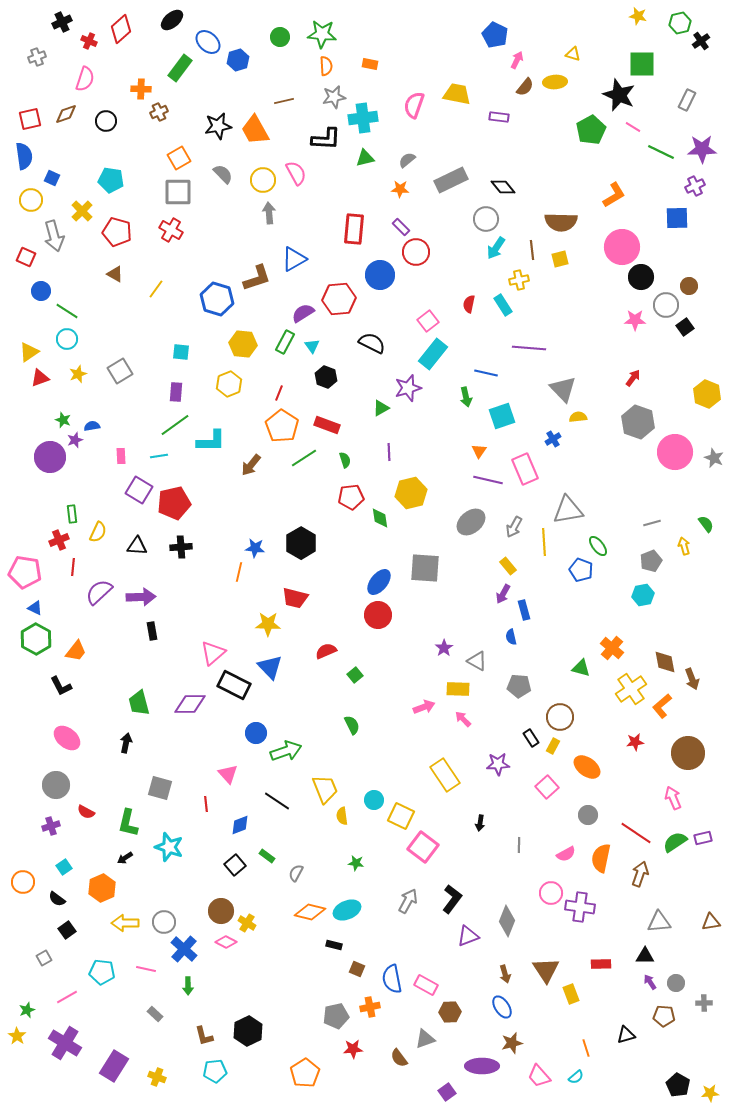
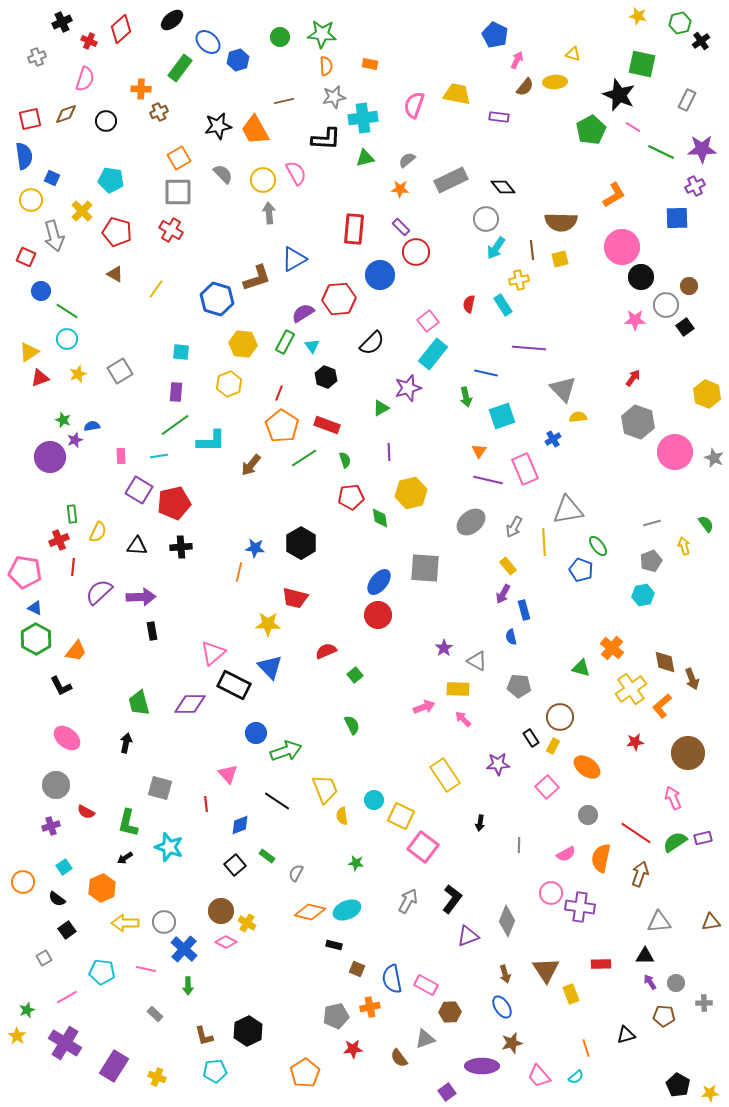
green square at (642, 64): rotated 12 degrees clockwise
black semicircle at (372, 343): rotated 108 degrees clockwise
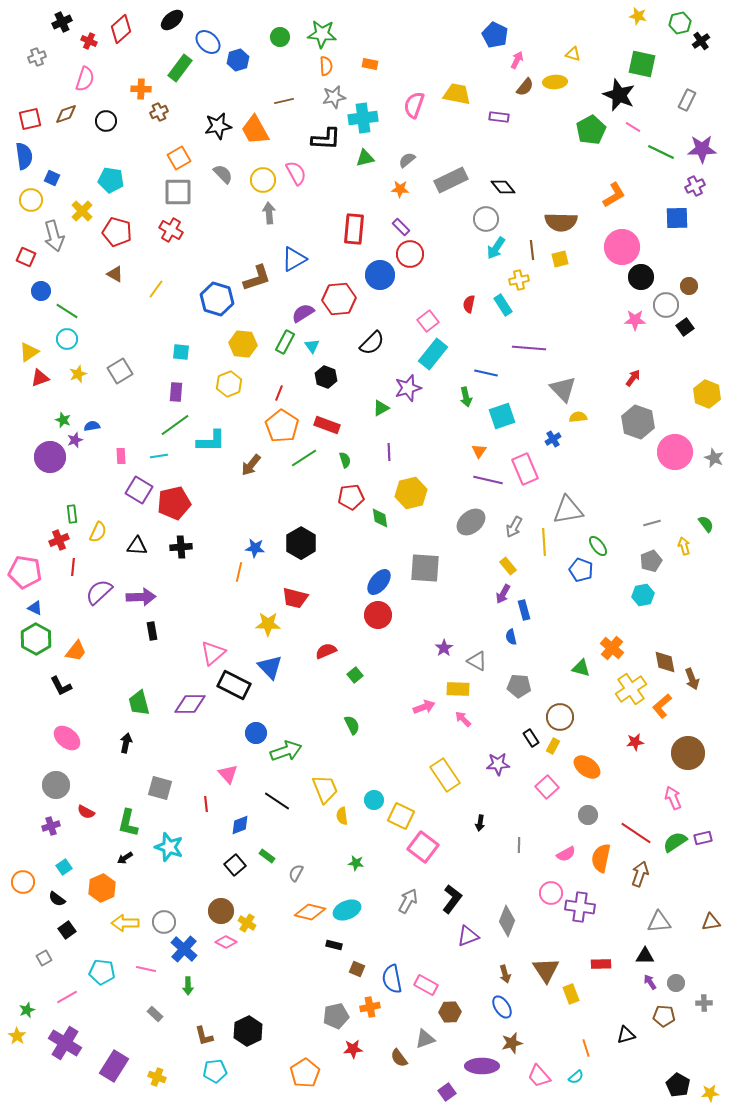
red circle at (416, 252): moved 6 px left, 2 px down
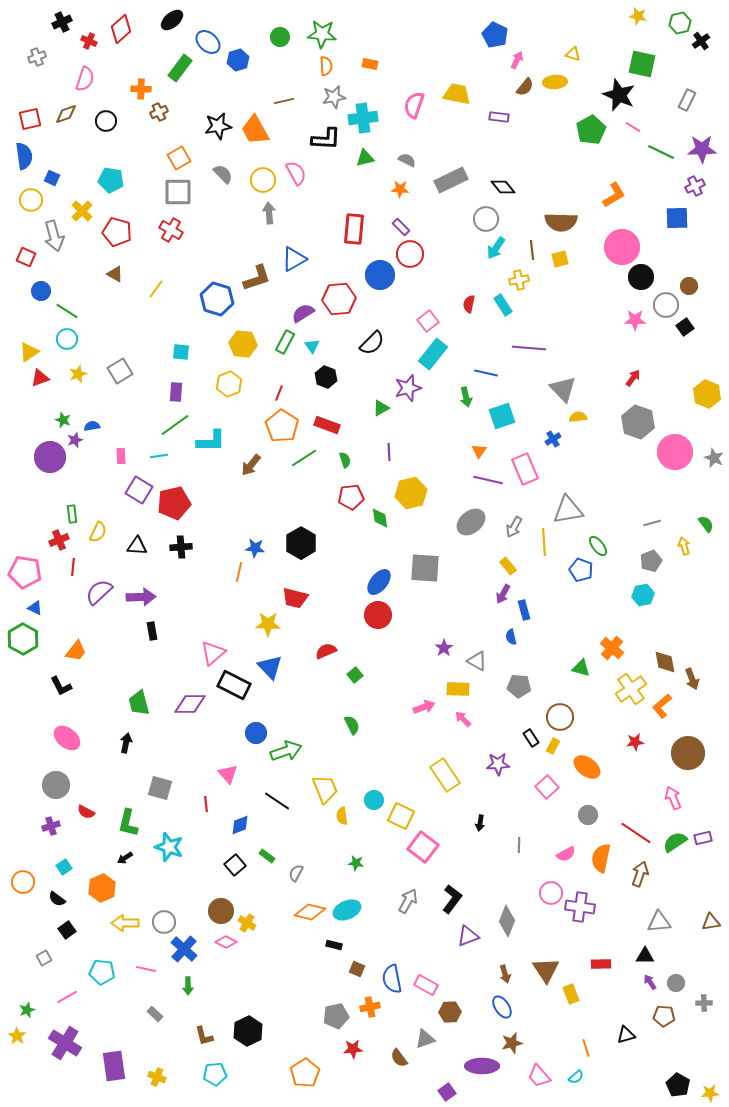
gray semicircle at (407, 160): rotated 66 degrees clockwise
green hexagon at (36, 639): moved 13 px left
purple rectangle at (114, 1066): rotated 40 degrees counterclockwise
cyan pentagon at (215, 1071): moved 3 px down
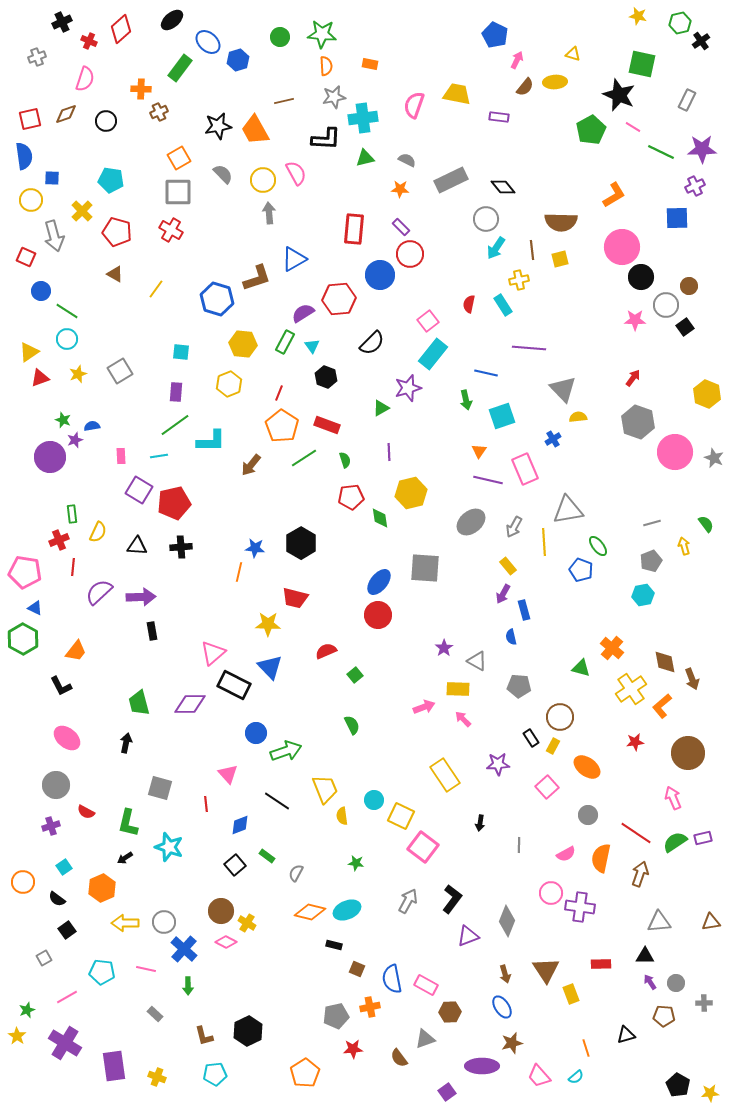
blue square at (52, 178): rotated 21 degrees counterclockwise
green arrow at (466, 397): moved 3 px down
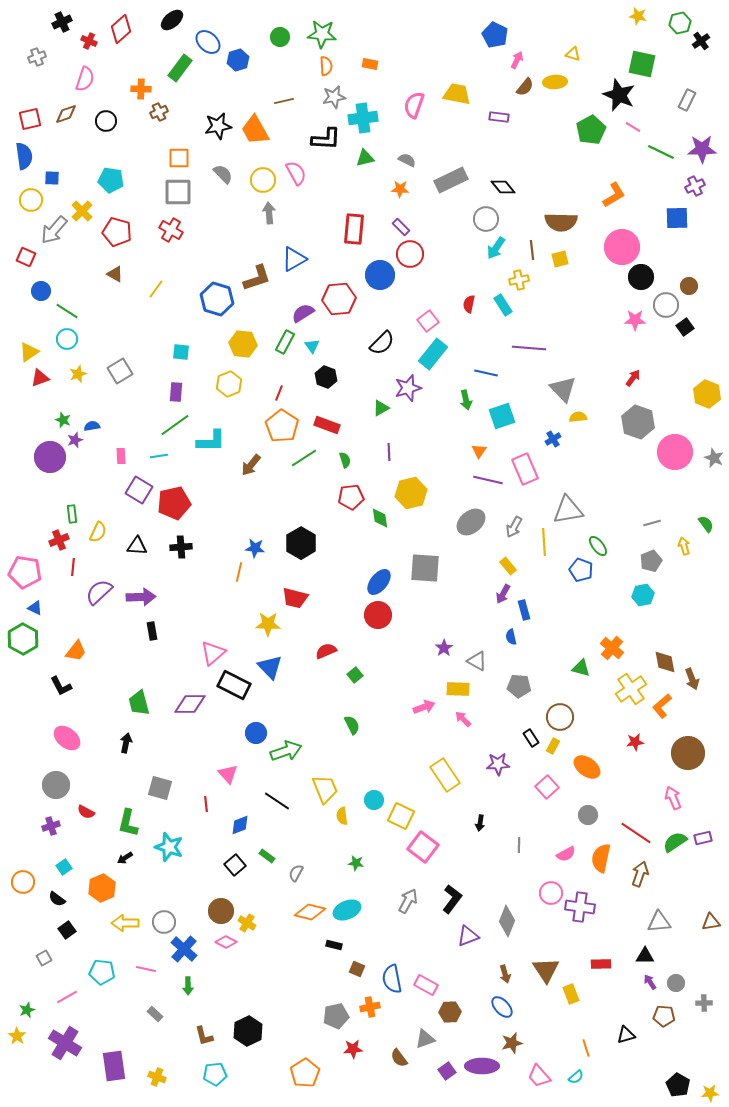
orange square at (179, 158): rotated 30 degrees clockwise
gray arrow at (54, 236): moved 6 px up; rotated 56 degrees clockwise
black semicircle at (372, 343): moved 10 px right
blue ellipse at (502, 1007): rotated 10 degrees counterclockwise
purple square at (447, 1092): moved 21 px up
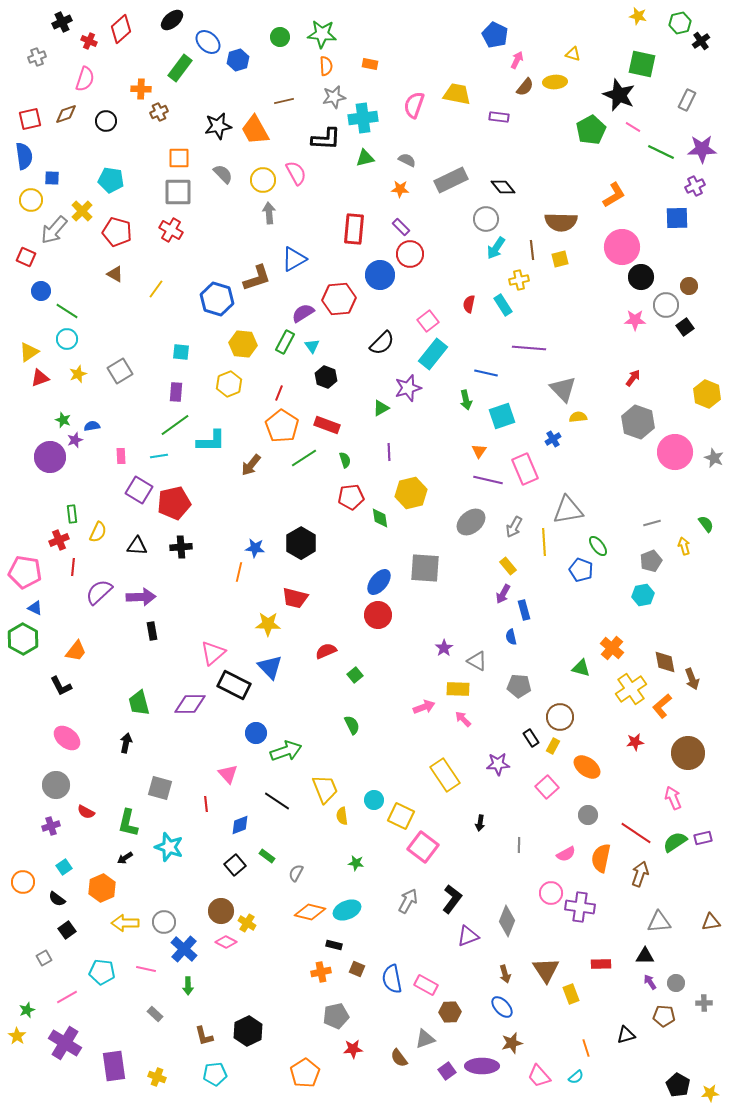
orange cross at (370, 1007): moved 49 px left, 35 px up
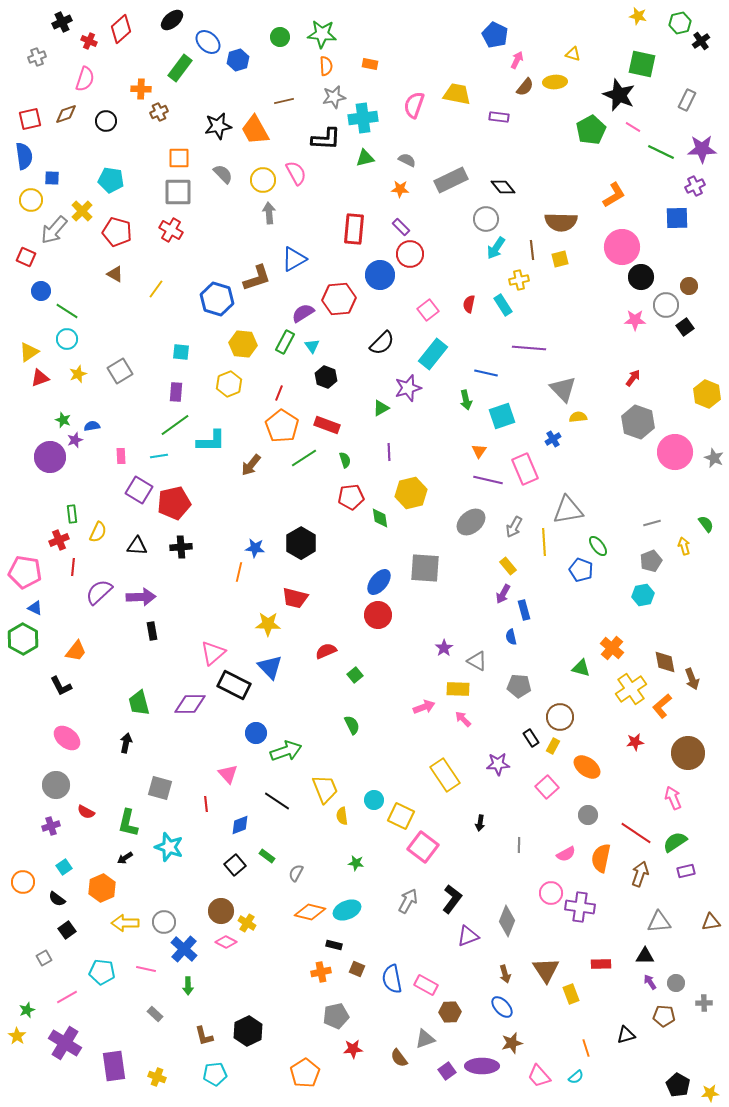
pink square at (428, 321): moved 11 px up
purple rectangle at (703, 838): moved 17 px left, 33 px down
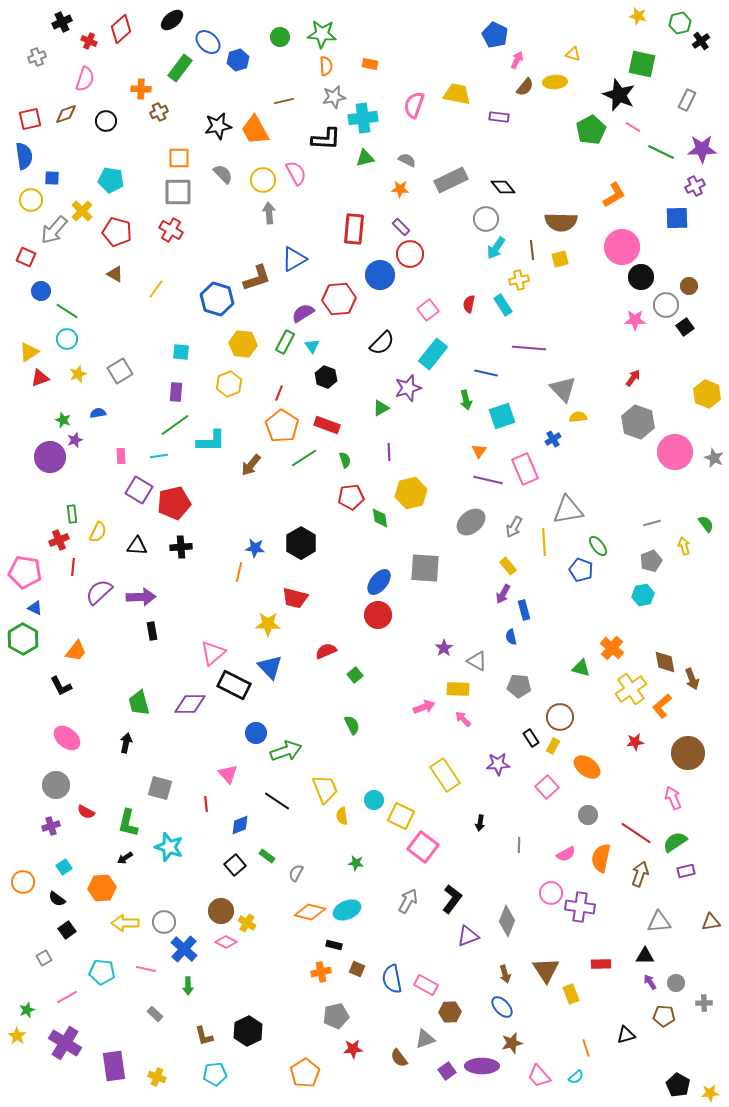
blue semicircle at (92, 426): moved 6 px right, 13 px up
orange hexagon at (102, 888): rotated 20 degrees clockwise
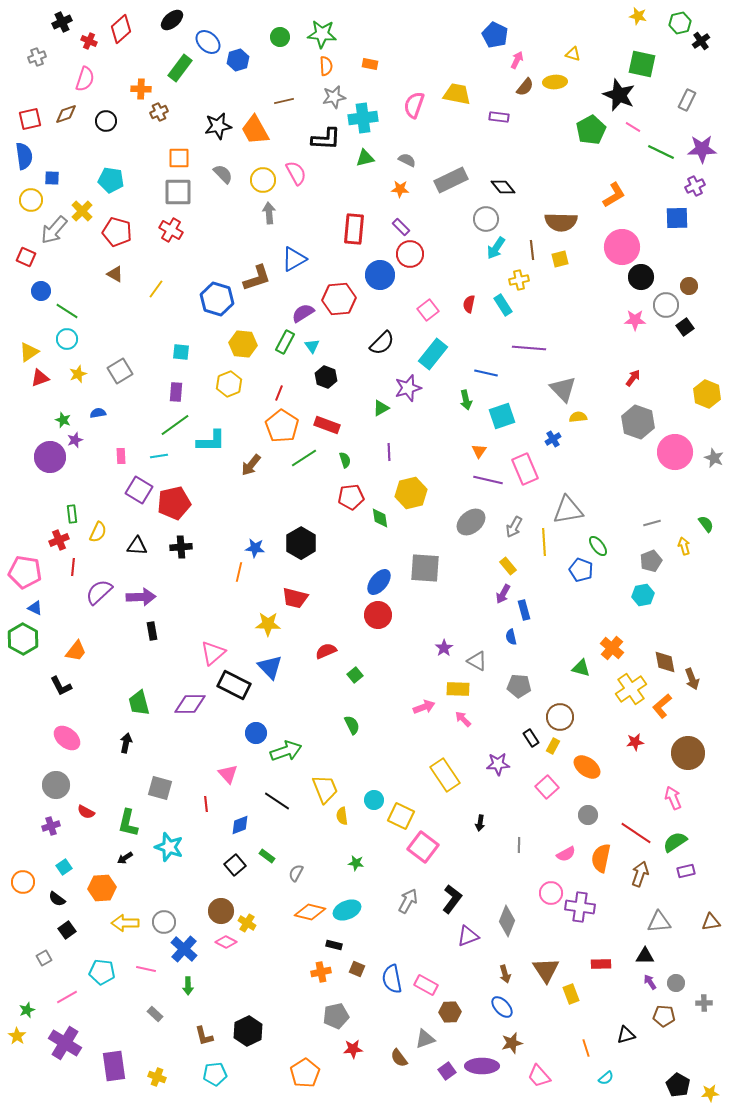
cyan semicircle at (576, 1077): moved 30 px right, 1 px down
